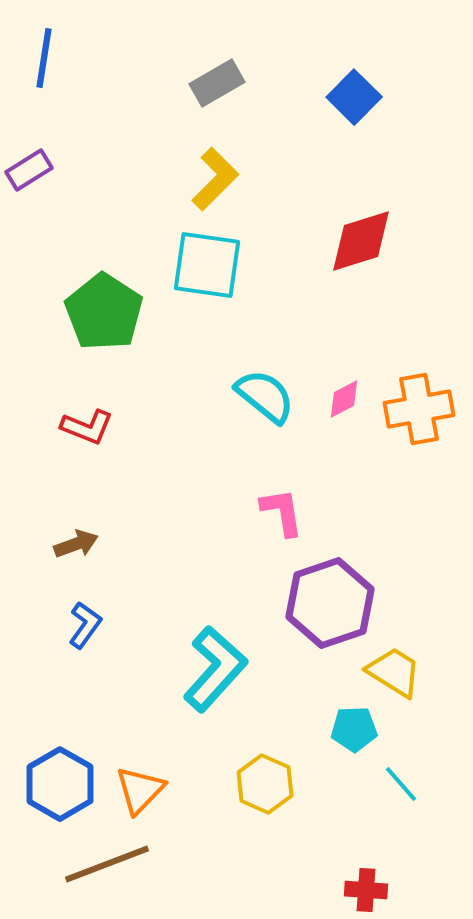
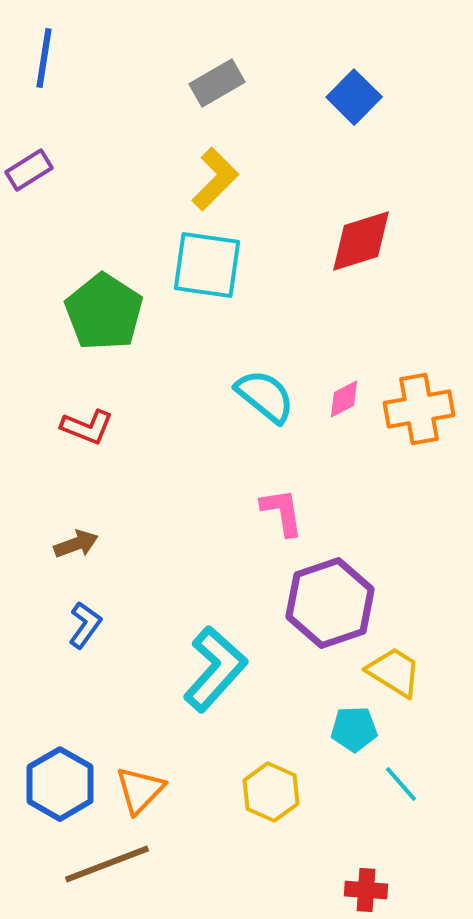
yellow hexagon: moved 6 px right, 8 px down
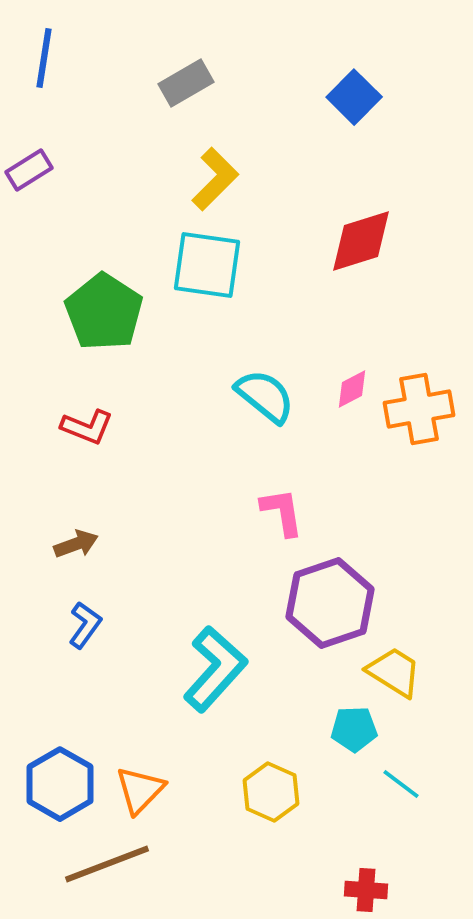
gray rectangle: moved 31 px left
pink diamond: moved 8 px right, 10 px up
cyan line: rotated 12 degrees counterclockwise
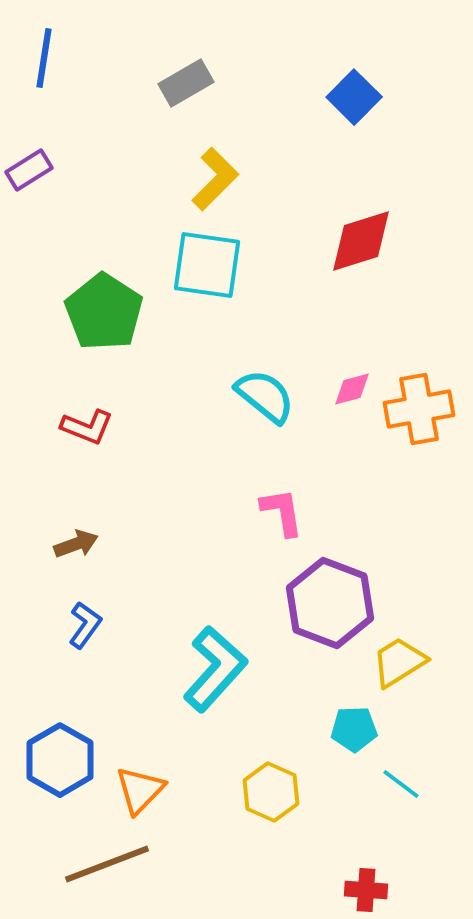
pink diamond: rotated 12 degrees clockwise
purple hexagon: rotated 20 degrees counterclockwise
yellow trapezoid: moved 5 px right, 10 px up; rotated 64 degrees counterclockwise
blue hexagon: moved 24 px up
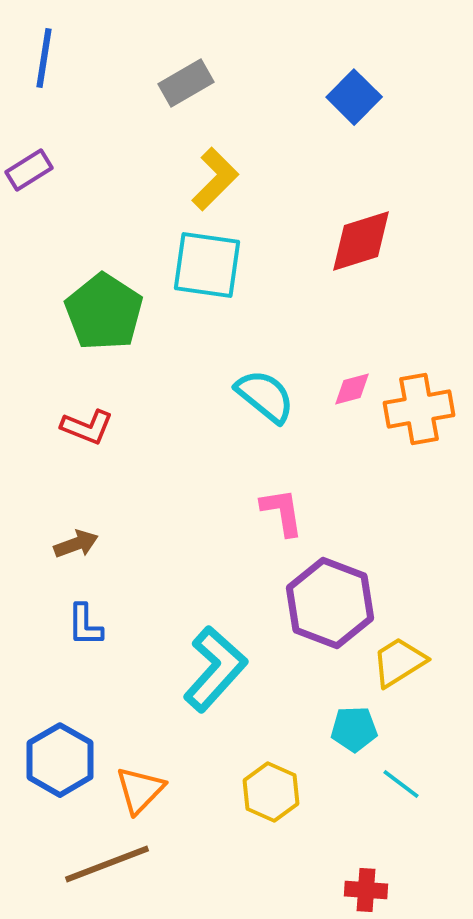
blue L-shape: rotated 144 degrees clockwise
